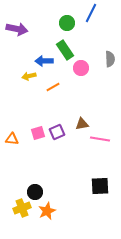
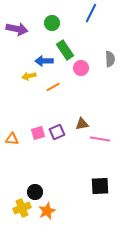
green circle: moved 15 px left
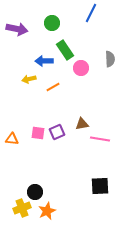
yellow arrow: moved 3 px down
pink square: rotated 24 degrees clockwise
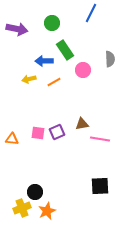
pink circle: moved 2 px right, 2 px down
orange line: moved 1 px right, 5 px up
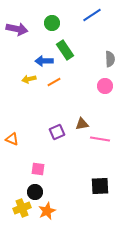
blue line: moved 1 px right, 2 px down; rotated 30 degrees clockwise
pink circle: moved 22 px right, 16 px down
pink square: moved 36 px down
orange triangle: rotated 16 degrees clockwise
